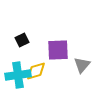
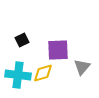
gray triangle: moved 2 px down
yellow diamond: moved 7 px right, 2 px down
cyan cross: rotated 15 degrees clockwise
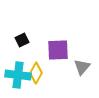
yellow diamond: moved 7 px left; rotated 45 degrees counterclockwise
